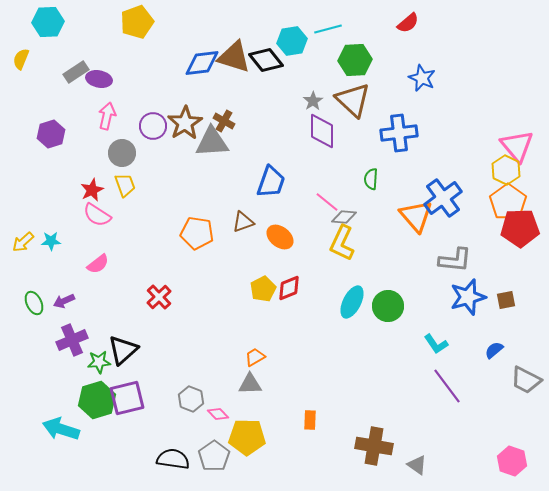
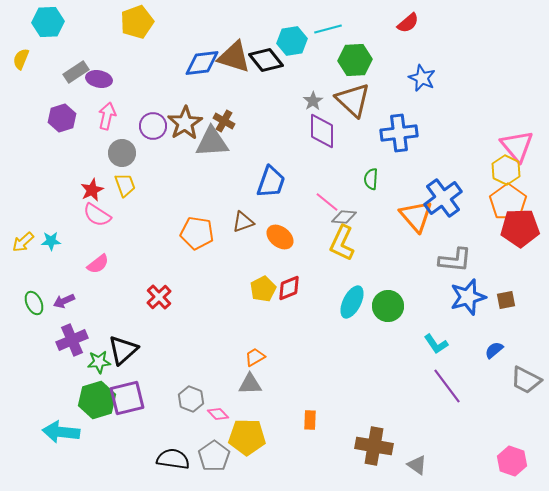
purple hexagon at (51, 134): moved 11 px right, 16 px up
cyan arrow at (61, 429): moved 3 px down; rotated 12 degrees counterclockwise
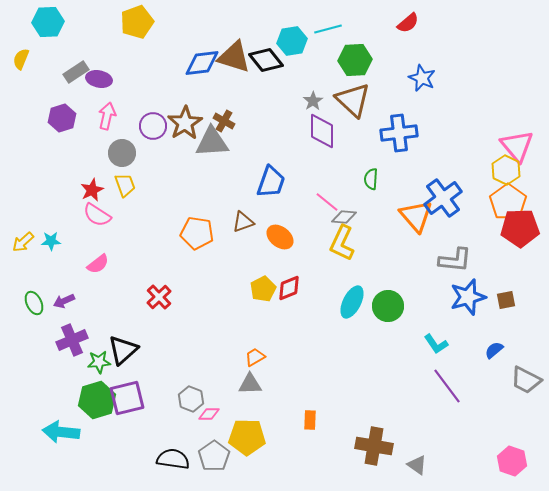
pink diamond at (218, 414): moved 9 px left; rotated 45 degrees counterclockwise
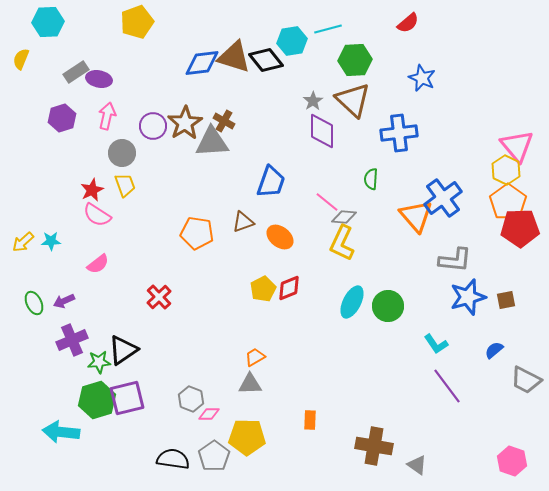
black triangle at (123, 350): rotated 8 degrees clockwise
